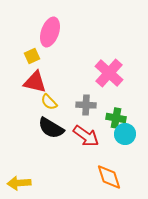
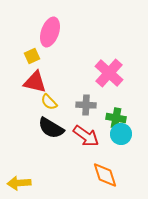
cyan circle: moved 4 px left
orange diamond: moved 4 px left, 2 px up
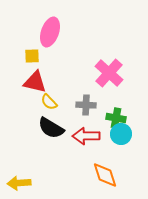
yellow square: rotated 21 degrees clockwise
red arrow: rotated 144 degrees clockwise
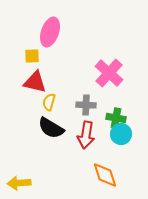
yellow semicircle: rotated 60 degrees clockwise
red arrow: moved 1 px up; rotated 80 degrees counterclockwise
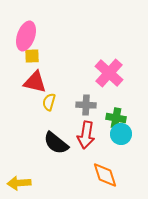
pink ellipse: moved 24 px left, 4 px down
black semicircle: moved 5 px right, 15 px down; rotated 8 degrees clockwise
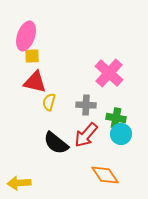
red arrow: rotated 32 degrees clockwise
orange diamond: rotated 16 degrees counterclockwise
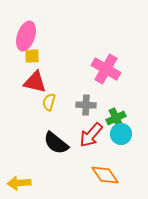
pink cross: moved 3 px left, 4 px up; rotated 12 degrees counterclockwise
green cross: rotated 36 degrees counterclockwise
red arrow: moved 5 px right
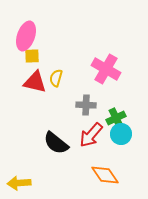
yellow semicircle: moved 7 px right, 24 px up
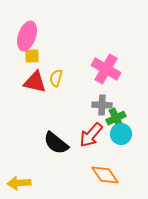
pink ellipse: moved 1 px right
gray cross: moved 16 px right
